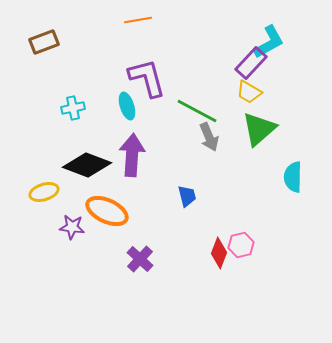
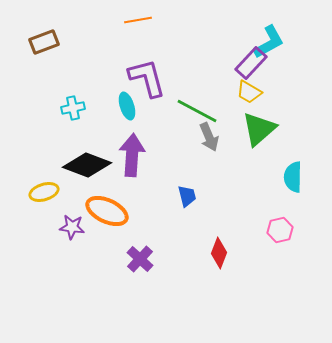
pink hexagon: moved 39 px right, 15 px up
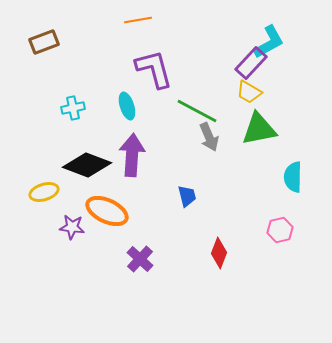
purple L-shape: moved 7 px right, 9 px up
green triangle: rotated 30 degrees clockwise
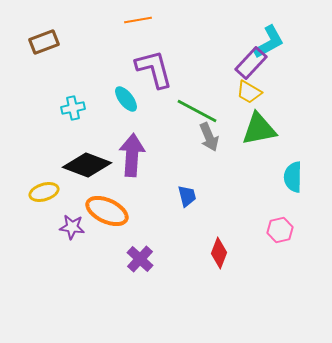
cyan ellipse: moved 1 px left, 7 px up; rotated 20 degrees counterclockwise
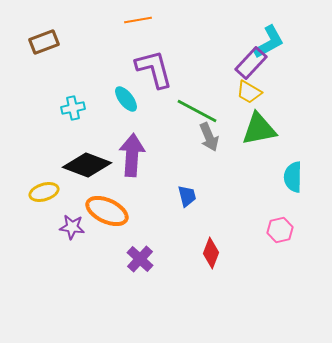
red diamond: moved 8 px left
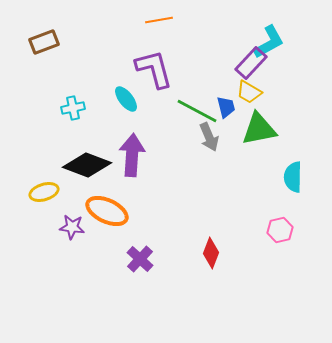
orange line: moved 21 px right
blue trapezoid: moved 39 px right, 89 px up
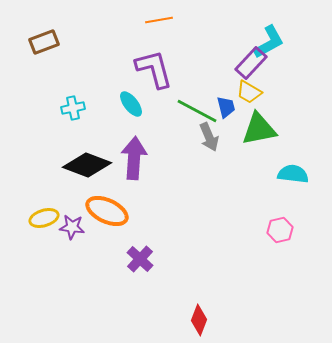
cyan ellipse: moved 5 px right, 5 px down
purple arrow: moved 2 px right, 3 px down
cyan semicircle: moved 3 px up; rotated 96 degrees clockwise
yellow ellipse: moved 26 px down
red diamond: moved 12 px left, 67 px down
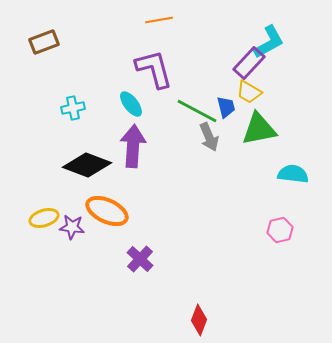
purple rectangle: moved 2 px left
purple arrow: moved 1 px left, 12 px up
